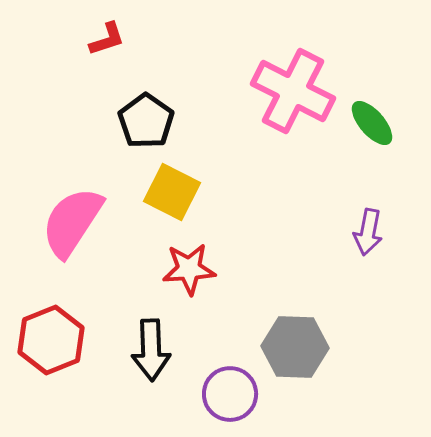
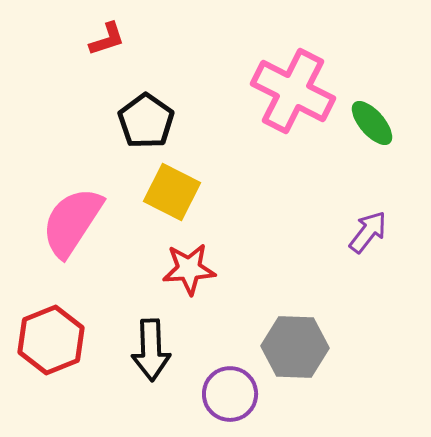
purple arrow: rotated 153 degrees counterclockwise
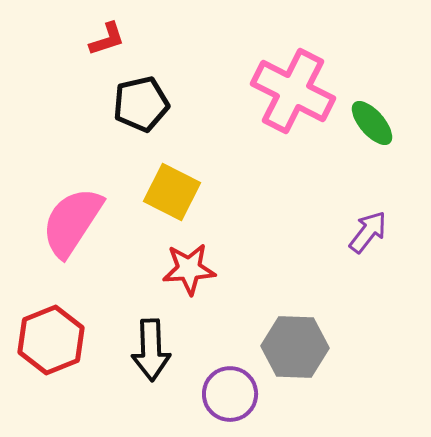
black pentagon: moved 5 px left, 17 px up; rotated 24 degrees clockwise
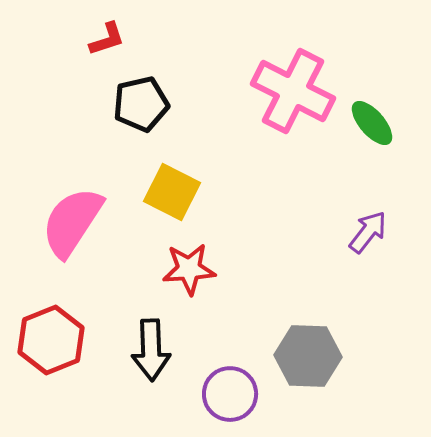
gray hexagon: moved 13 px right, 9 px down
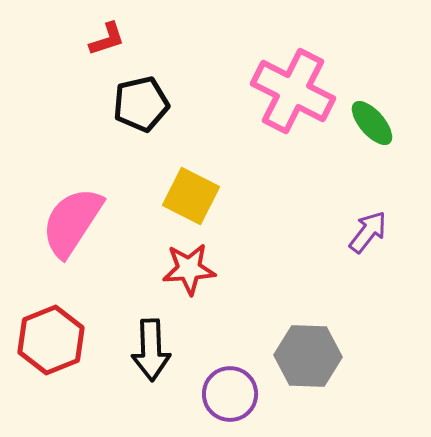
yellow square: moved 19 px right, 4 px down
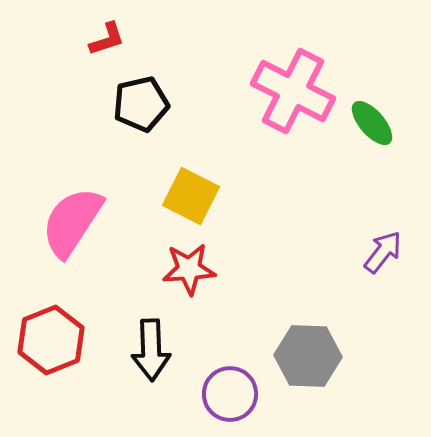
purple arrow: moved 15 px right, 20 px down
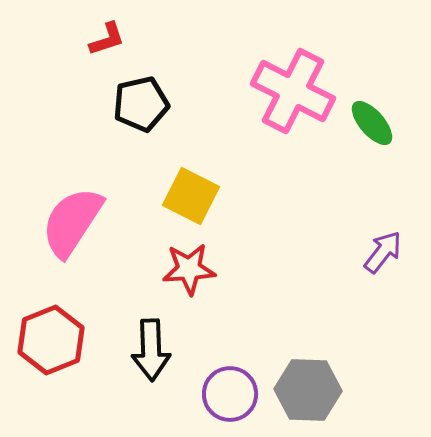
gray hexagon: moved 34 px down
